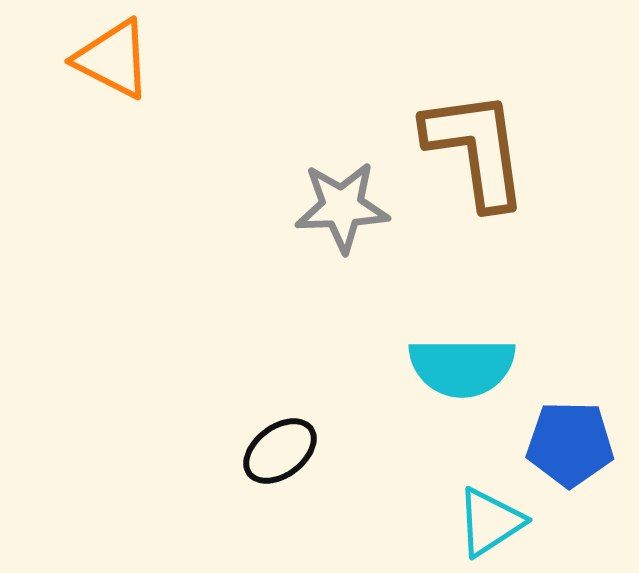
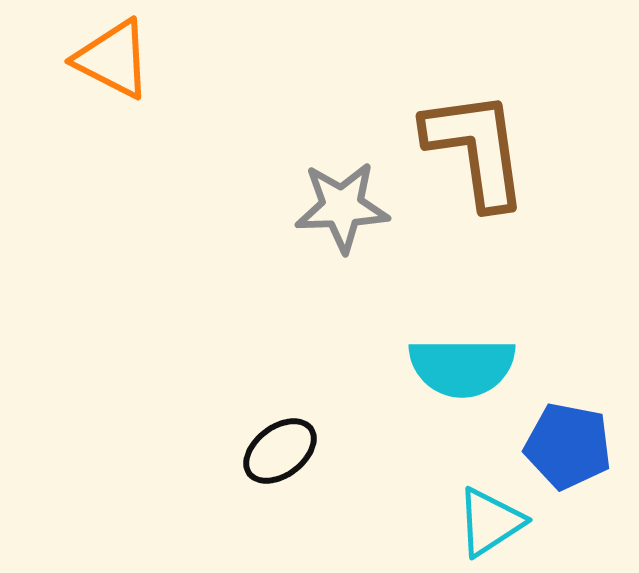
blue pentagon: moved 2 px left, 2 px down; rotated 10 degrees clockwise
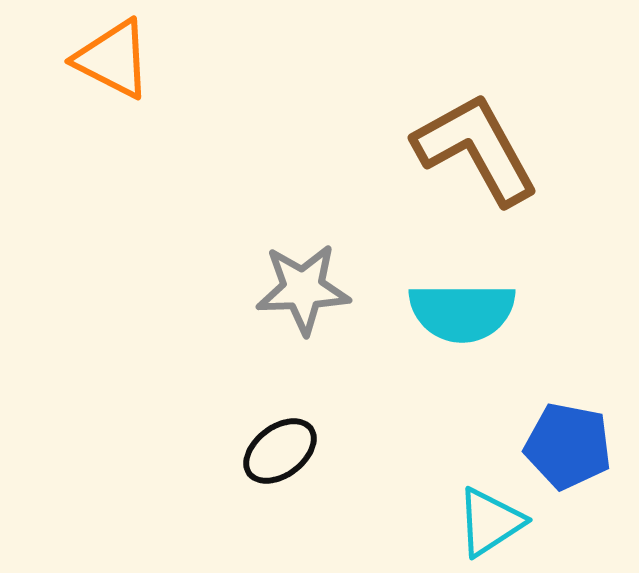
brown L-shape: rotated 21 degrees counterclockwise
gray star: moved 39 px left, 82 px down
cyan semicircle: moved 55 px up
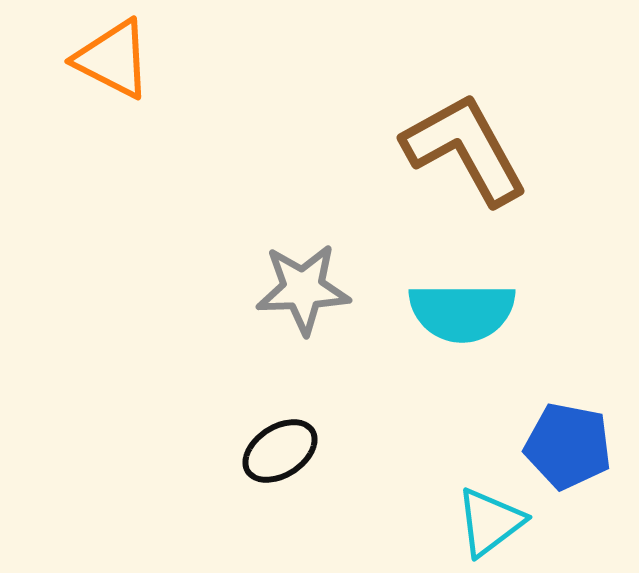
brown L-shape: moved 11 px left
black ellipse: rotated 4 degrees clockwise
cyan triangle: rotated 4 degrees counterclockwise
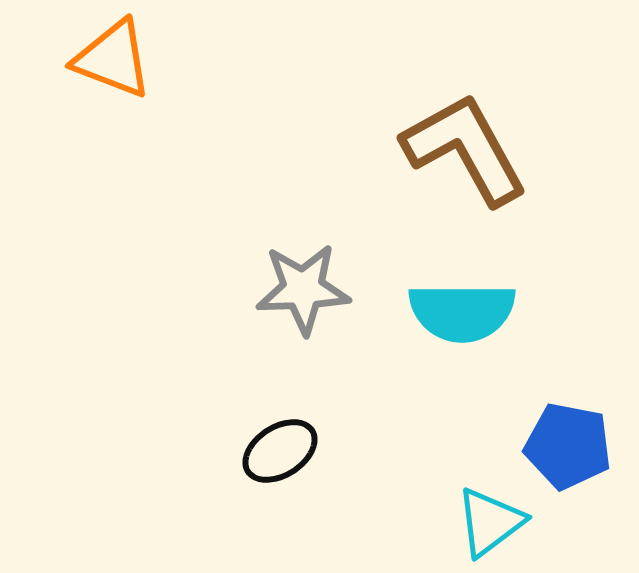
orange triangle: rotated 6 degrees counterclockwise
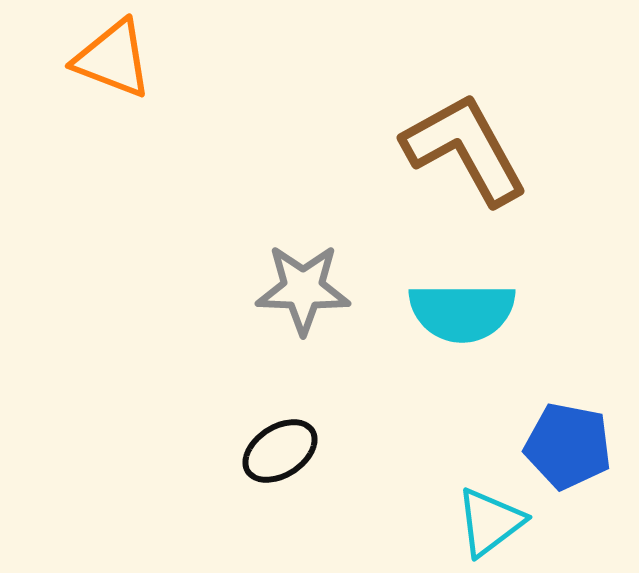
gray star: rotated 4 degrees clockwise
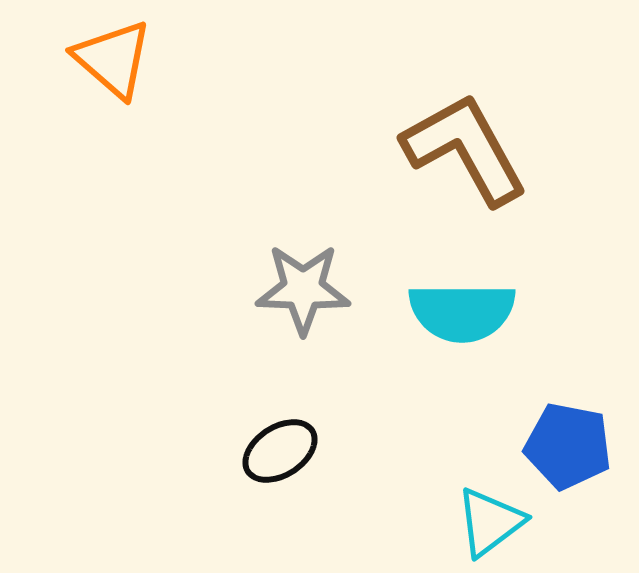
orange triangle: rotated 20 degrees clockwise
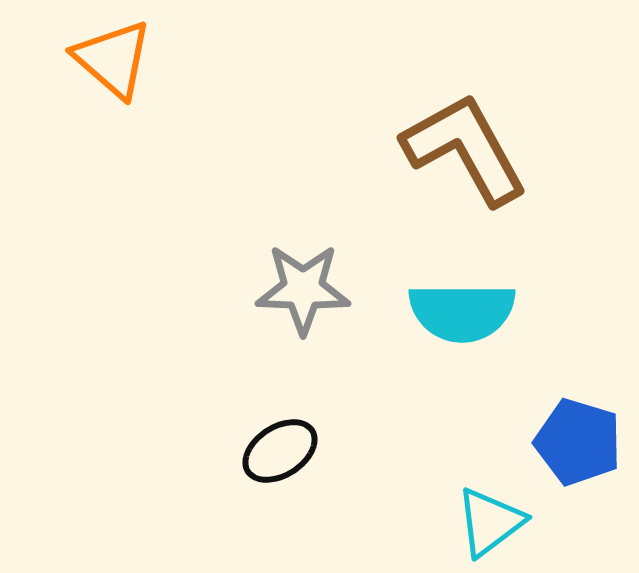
blue pentagon: moved 10 px right, 4 px up; rotated 6 degrees clockwise
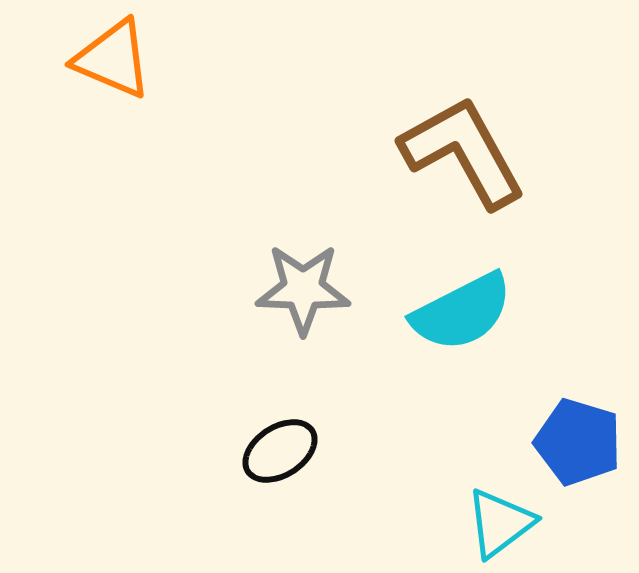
orange triangle: rotated 18 degrees counterclockwise
brown L-shape: moved 2 px left, 3 px down
cyan semicircle: rotated 27 degrees counterclockwise
cyan triangle: moved 10 px right, 1 px down
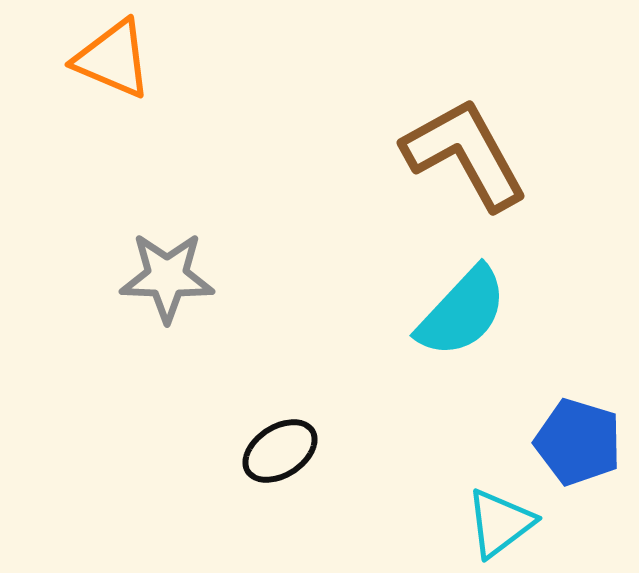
brown L-shape: moved 2 px right, 2 px down
gray star: moved 136 px left, 12 px up
cyan semicircle: rotated 20 degrees counterclockwise
